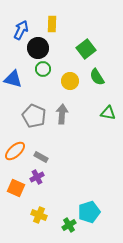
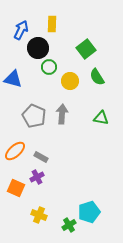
green circle: moved 6 px right, 2 px up
green triangle: moved 7 px left, 5 px down
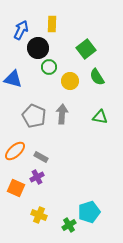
green triangle: moved 1 px left, 1 px up
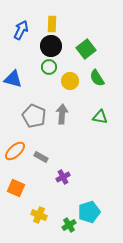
black circle: moved 13 px right, 2 px up
green semicircle: moved 1 px down
purple cross: moved 26 px right
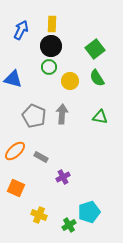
green square: moved 9 px right
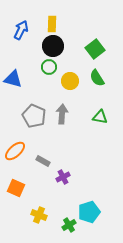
black circle: moved 2 px right
gray rectangle: moved 2 px right, 4 px down
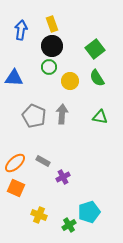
yellow rectangle: rotated 21 degrees counterclockwise
blue arrow: rotated 18 degrees counterclockwise
black circle: moved 1 px left
blue triangle: moved 1 px right, 1 px up; rotated 12 degrees counterclockwise
orange ellipse: moved 12 px down
